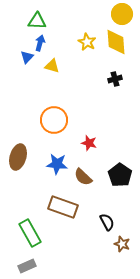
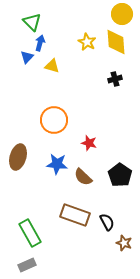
green triangle: moved 5 px left, 1 px down; rotated 42 degrees clockwise
brown rectangle: moved 12 px right, 8 px down
brown star: moved 2 px right, 1 px up
gray rectangle: moved 1 px up
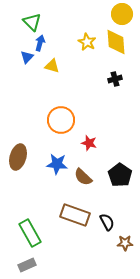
orange circle: moved 7 px right
brown star: moved 1 px right; rotated 21 degrees counterclockwise
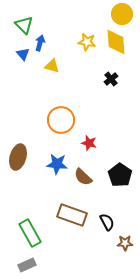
green triangle: moved 8 px left, 3 px down
yellow star: rotated 18 degrees counterclockwise
blue triangle: moved 4 px left, 3 px up; rotated 24 degrees counterclockwise
black cross: moved 4 px left; rotated 24 degrees counterclockwise
brown rectangle: moved 3 px left
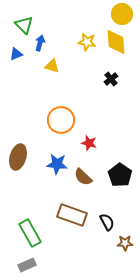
blue triangle: moved 7 px left; rotated 48 degrees clockwise
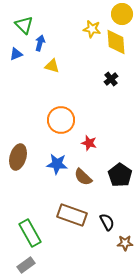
yellow star: moved 5 px right, 13 px up
gray rectangle: moved 1 px left; rotated 12 degrees counterclockwise
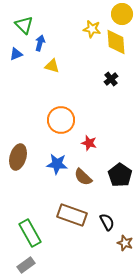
brown star: rotated 21 degrees clockwise
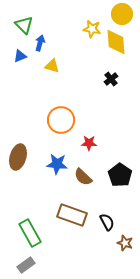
blue triangle: moved 4 px right, 2 px down
red star: rotated 14 degrees counterclockwise
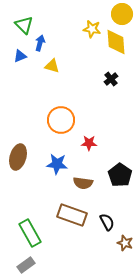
brown semicircle: moved 6 px down; rotated 36 degrees counterclockwise
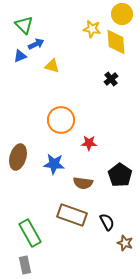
blue arrow: moved 4 px left, 1 px down; rotated 49 degrees clockwise
blue star: moved 3 px left
gray rectangle: moved 1 px left; rotated 66 degrees counterclockwise
